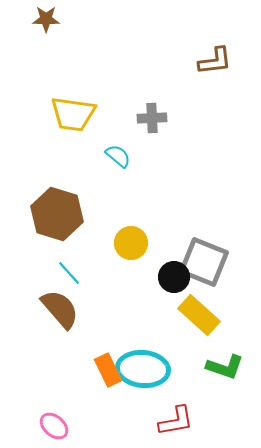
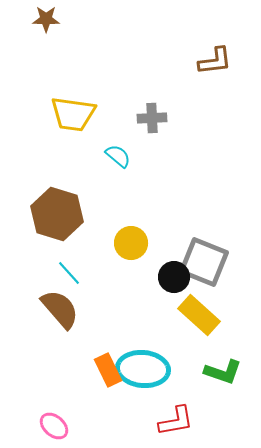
green L-shape: moved 2 px left, 5 px down
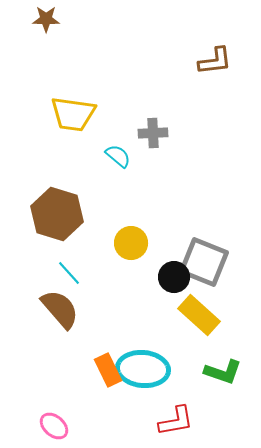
gray cross: moved 1 px right, 15 px down
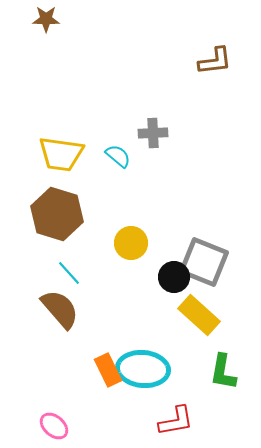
yellow trapezoid: moved 12 px left, 40 px down
green L-shape: rotated 81 degrees clockwise
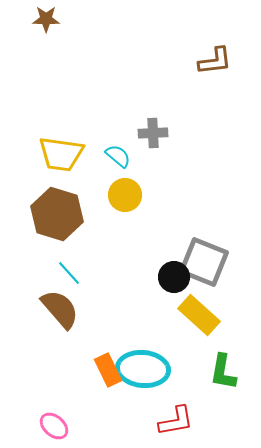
yellow circle: moved 6 px left, 48 px up
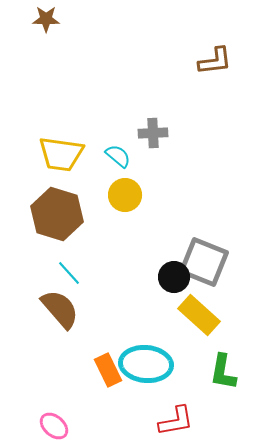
cyan ellipse: moved 3 px right, 5 px up
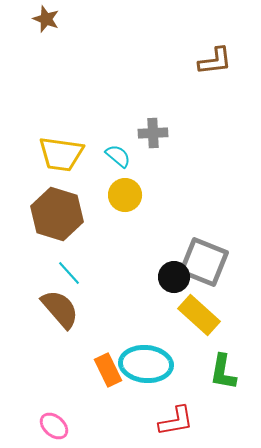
brown star: rotated 20 degrees clockwise
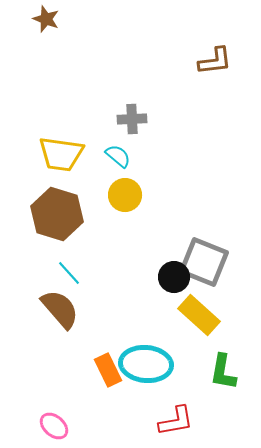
gray cross: moved 21 px left, 14 px up
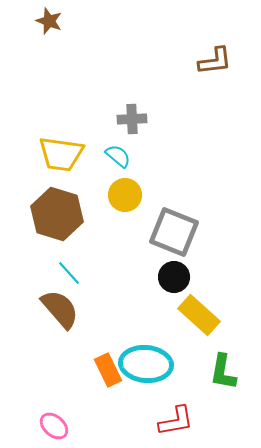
brown star: moved 3 px right, 2 px down
gray square: moved 30 px left, 30 px up
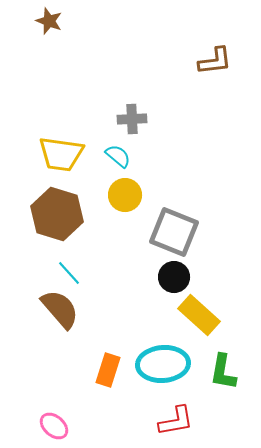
cyan ellipse: moved 17 px right; rotated 9 degrees counterclockwise
orange rectangle: rotated 44 degrees clockwise
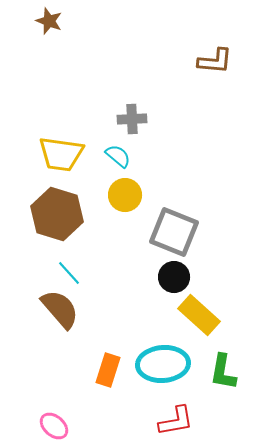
brown L-shape: rotated 12 degrees clockwise
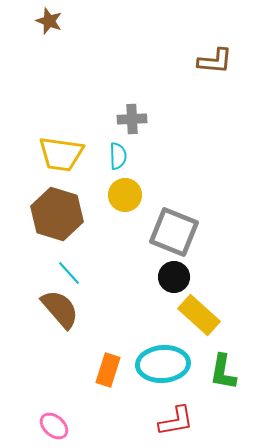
cyan semicircle: rotated 48 degrees clockwise
